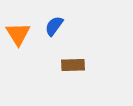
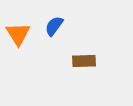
brown rectangle: moved 11 px right, 4 px up
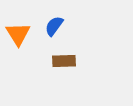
brown rectangle: moved 20 px left
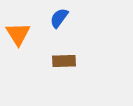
blue semicircle: moved 5 px right, 8 px up
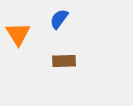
blue semicircle: moved 1 px down
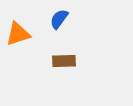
orange triangle: rotated 44 degrees clockwise
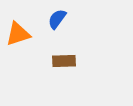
blue semicircle: moved 2 px left
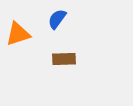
brown rectangle: moved 2 px up
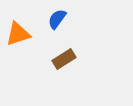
brown rectangle: rotated 30 degrees counterclockwise
